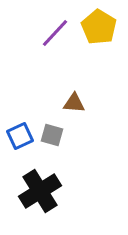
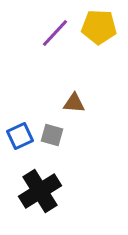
yellow pentagon: rotated 28 degrees counterclockwise
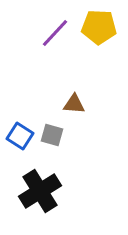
brown triangle: moved 1 px down
blue square: rotated 32 degrees counterclockwise
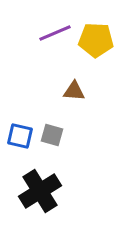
yellow pentagon: moved 3 px left, 13 px down
purple line: rotated 24 degrees clockwise
brown triangle: moved 13 px up
blue square: rotated 20 degrees counterclockwise
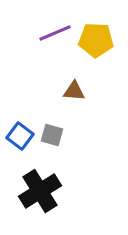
blue square: rotated 24 degrees clockwise
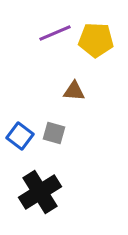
gray square: moved 2 px right, 2 px up
black cross: moved 1 px down
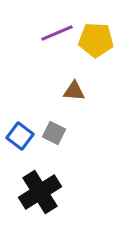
purple line: moved 2 px right
gray square: rotated 10 degrees clockwise
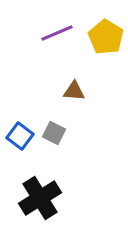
yellow pentagon: moved 10 px right, 3 px up; rotated 28 degrees clockwise
black cross: moved 6 px down
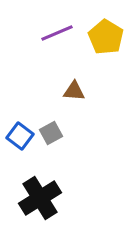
gray square: moved 3 px left; rotated 35 degrees clockwise
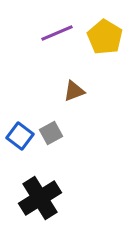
yellow pentagon: moved 1 px left
brown triangle: rotated 25 degrees counterclockwise
